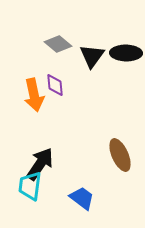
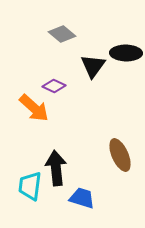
gray diamond: moved 4 px right, 10 px up
black triangle: moved 1 px right, 10 px down
purple diamond: moved 1 px left, 1 px down; rotated 60 degrees counterclockwise
orange arrow: moved 13 px down; rotated 36 degrees counterclockwise
black arrow: moved 16 px right, 4 px down; rotated 40 degrees counterclockwise
blue trapezoid: rotated 20 degrees counterclockwise
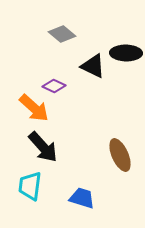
black triangle: rotated 40 degrees counterclockwise
black arrow: moved 13 px left, 21 px up; rotated 144 degrees clockwise
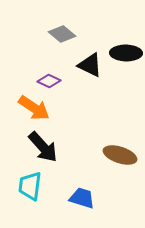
black triangle: moved 3 px left, 1 px up
purple diamond: moved 5 px left, 5 px up
orange arrow: rotated 8 degrees counterclockwise
brown ellipse: rotated 48 degrees counterclockwise
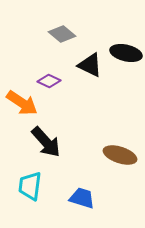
black ellipse: rotated 12 degrees clockwise
orange arrow: moved 12 px left, 5 px up
black arrow: moved 3 px right, 5 px up
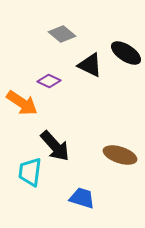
black ellipse: rotated 20 degrees clockwise
black arrow: moved 9 px right, 4 px down
cyan trapezoid: moved 14 px up
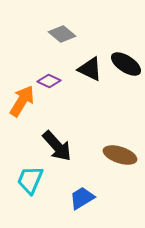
black ellipse: moved 11 px down
black triangle: moved 4 px down
orange arrow: moved 2 px up; rotated 92 degrees counterclockwise
black arrow: moved 2 px right
cyan trapezoid: moved 8 px down; rotated 16 degrees clockwise
blue trapezoid: rotated 48 degrees counterclockwise
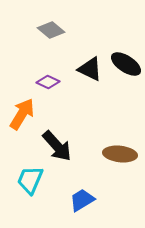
gray diamond: moved 11 px left, 4 px up
purple diamond: moved 1 px left, 1 px down
orange arrow: moved 13 px down
brown ellipse: moved 1 px up; rotated 12 degrees counterclockwise
blue trapezoid: moved 2 px down
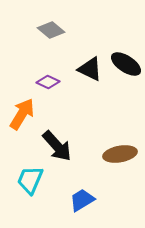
brown ellipse: rotated 16 degrees counterclockwise
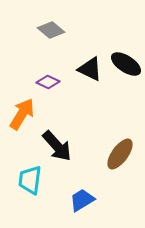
brown ellipse: rotated 44 degrees counterclockwise
cyan trapezoid: rotated 16 degrees counterclockwise
